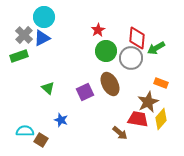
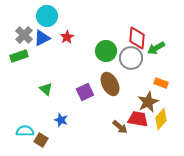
cyan circle: moved 3 px right, 1 px up
red star: moved 31 px left, 7 px down
green triangle: moved 2 px left, 1 px down
brown arrow: moved 6 px up
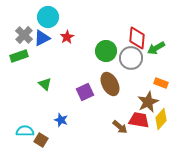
cyan circle: moved 1 px right, 1 px down
green triangle: moved 1 px left, 5 px up
red trapezoid: moved 1 px right, 1 px down
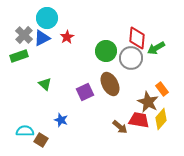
cyan circle: moved 1 px left, 1 px down
orange rectangle: moved 1 px right, 6 px down; rotated 32 degrees clockwise
brown star: rotated 20 degrees counterclockwise
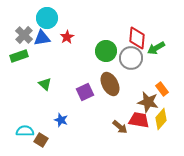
blue triangle: rotated 18 degrees clockwise
brown star: rotated 15 degrees counterclockwise
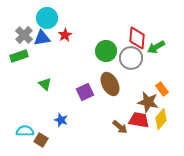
red star: moved 2 px left, 2 px up
green arrow: moved 1 px up
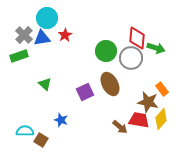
green arrow: moved 1 px down; rotated 132 degrees counterclockwise
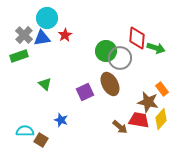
gray circle: moved 11 px left
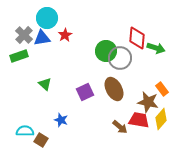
brown ellipse: moved 4 px right, 5 px down
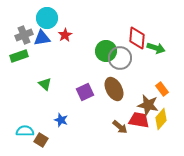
gray cross: rotated 24 degrees clockwise
brown star: moved 3 px down
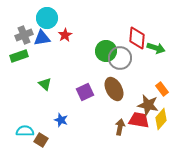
brown arrow: rotated 119 degrees counterclockwise
